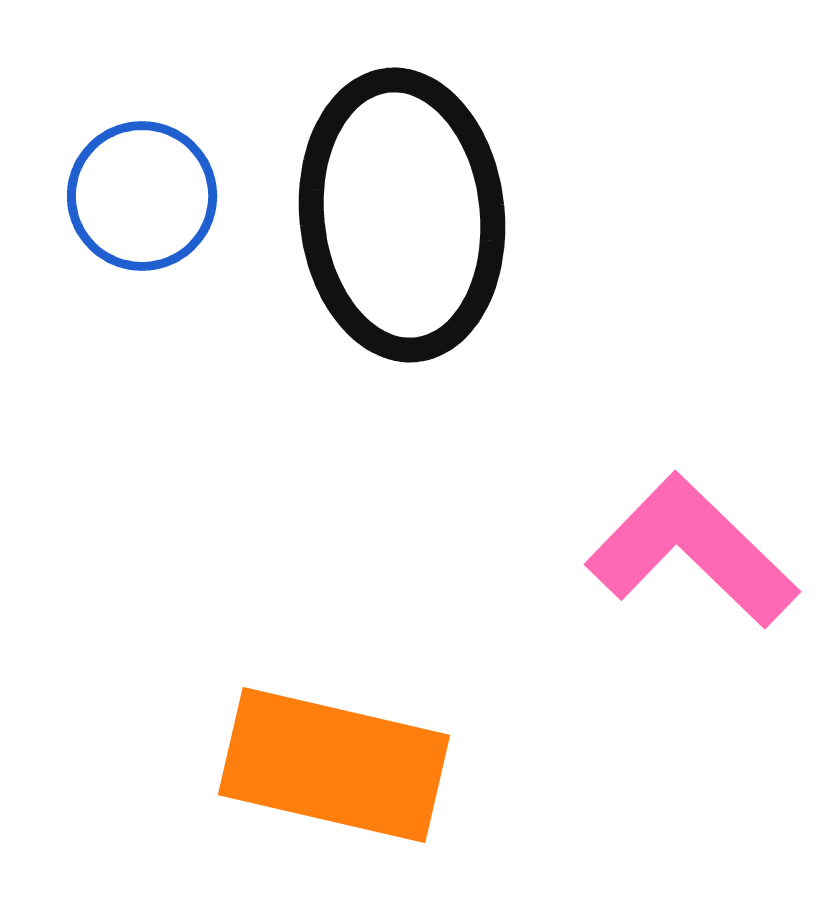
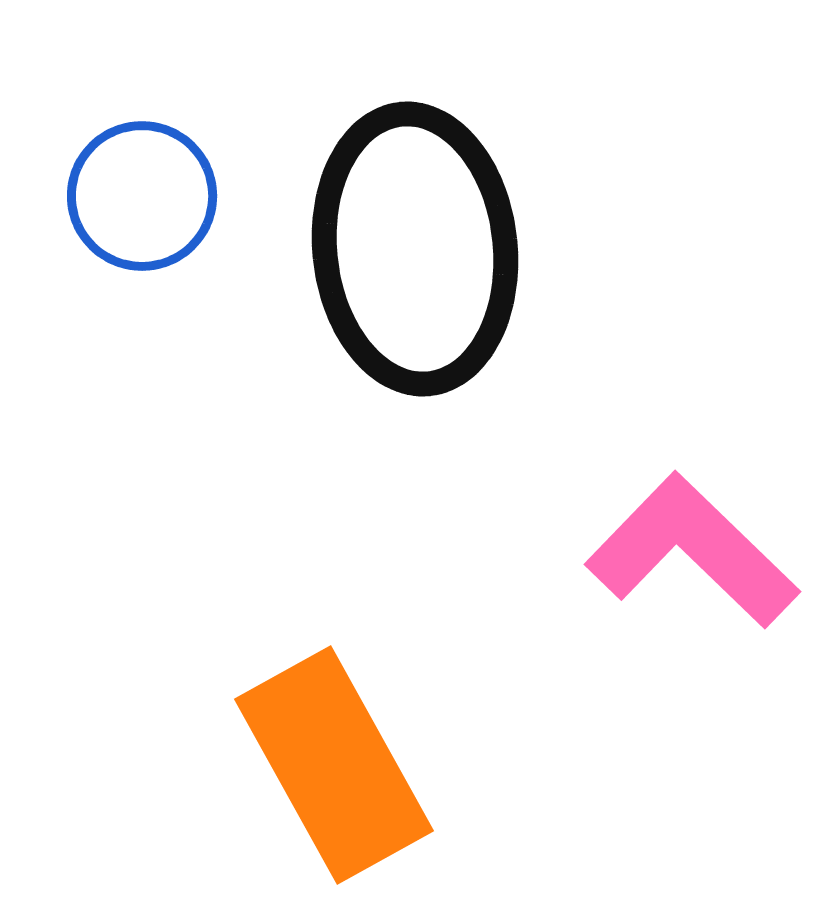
black ellipse: moved 13 px right, 34 px down
orange rectangle: rotated 48 degrees clockwise
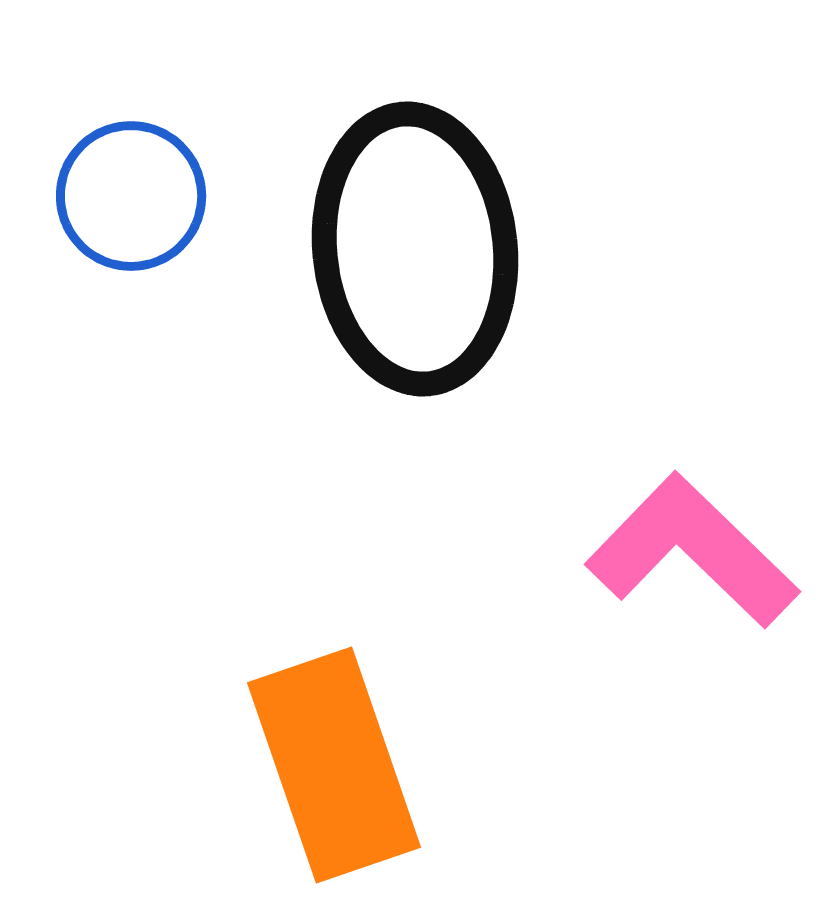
blue circle: moved 11 px left
orange rectangle: rotated 10 degrees clockwise
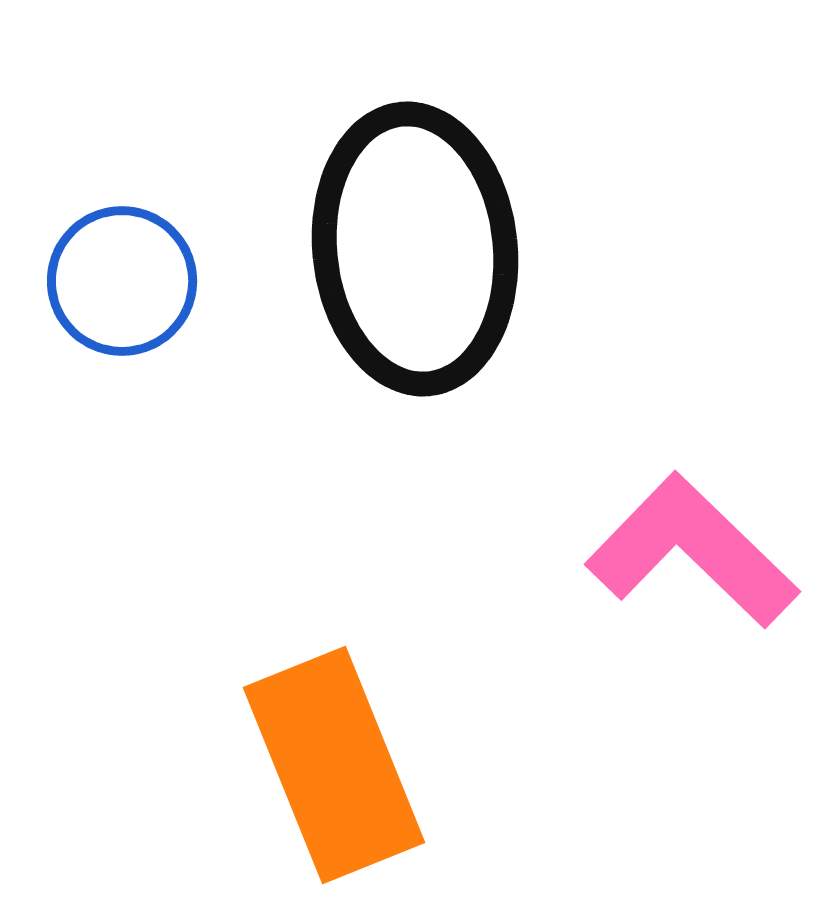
blue circle: moved 9 px left, 85 px down
orange rectangle: rotated 3 degrees counterclockwise
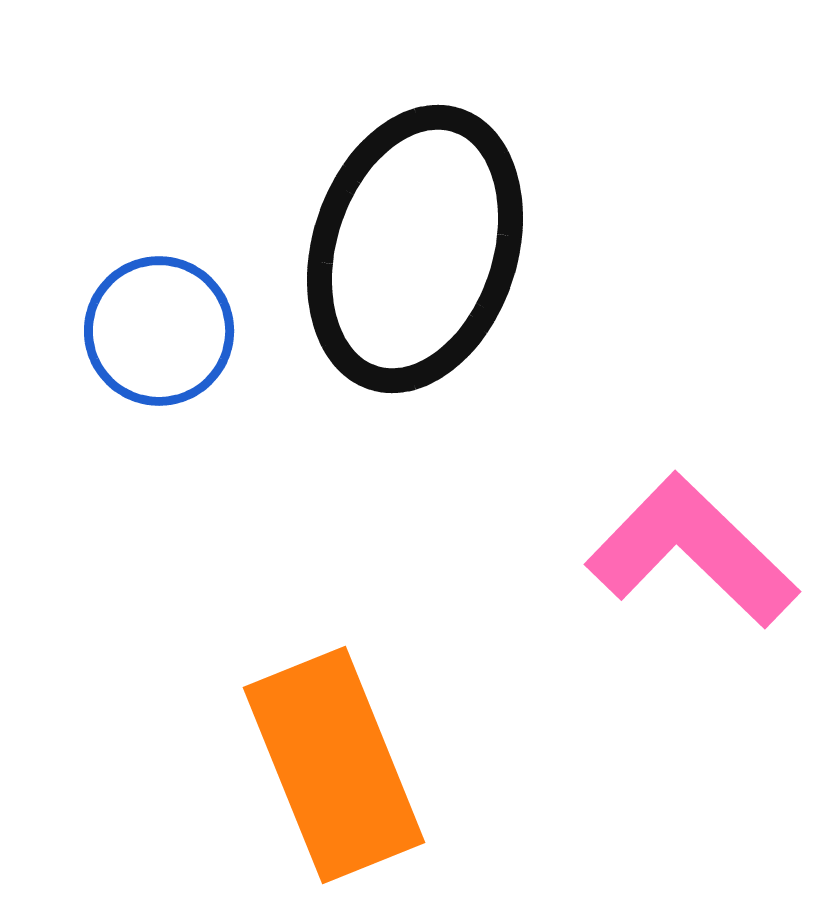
black ellipse: rotated 24 degrees clockwise
blue circle: moved 37 px right, 50 px down
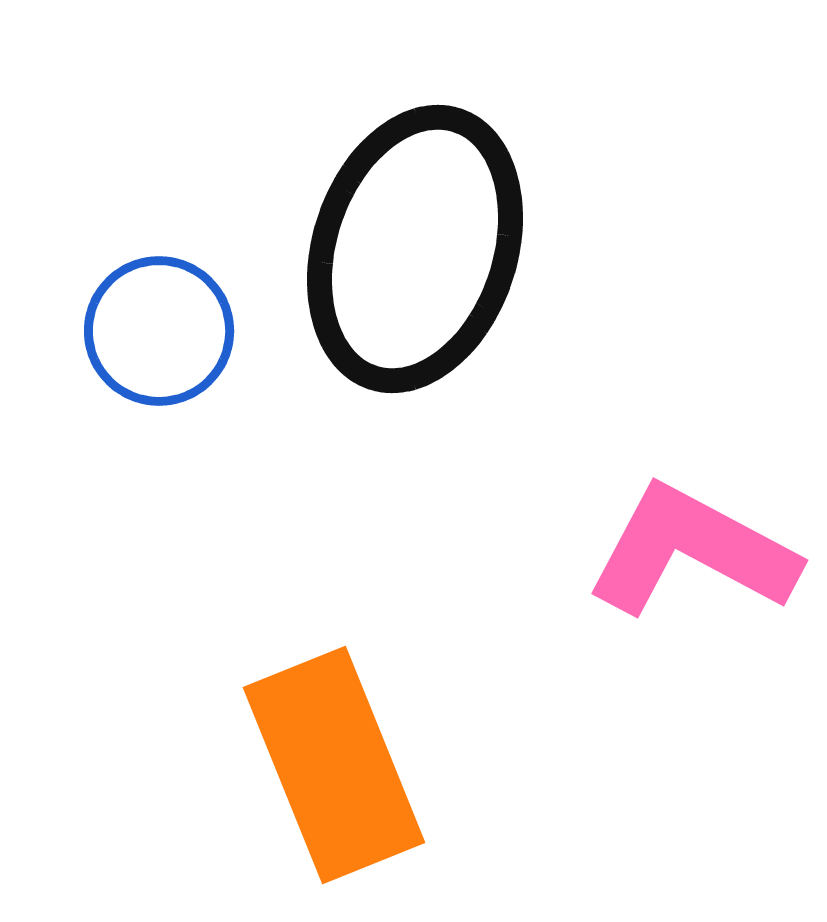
pink L-shape: rotated 16 degrees counterclockwise
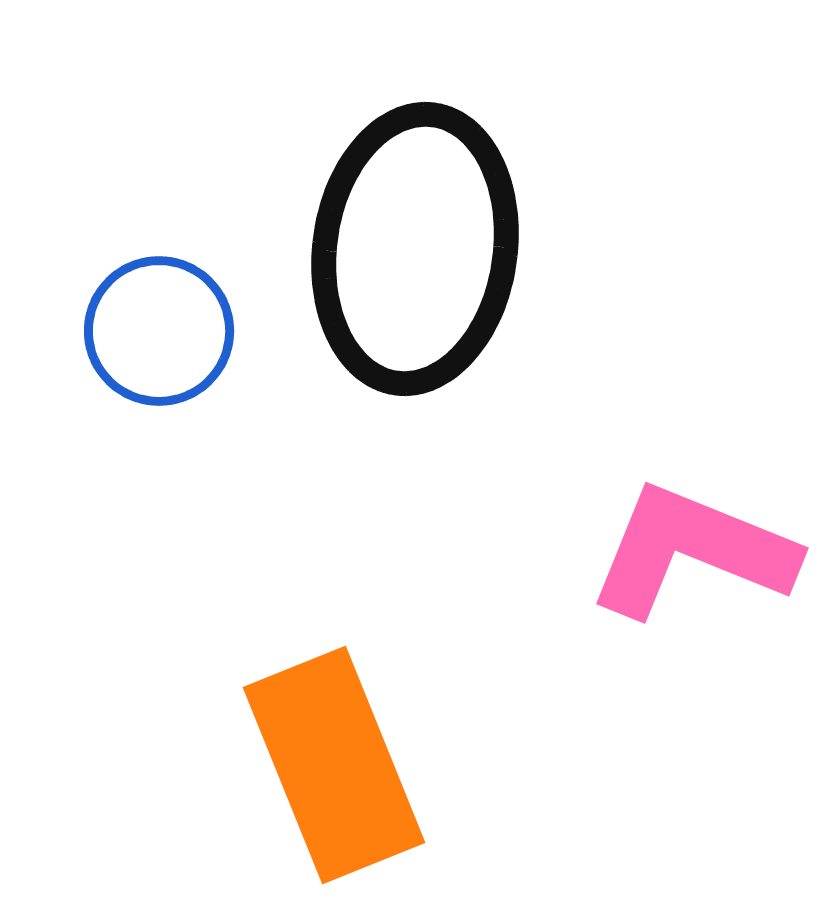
black ellipse: rotated 10 degrees counterclockwise
pink L-shape: rotated 6 degrees counterclockwise
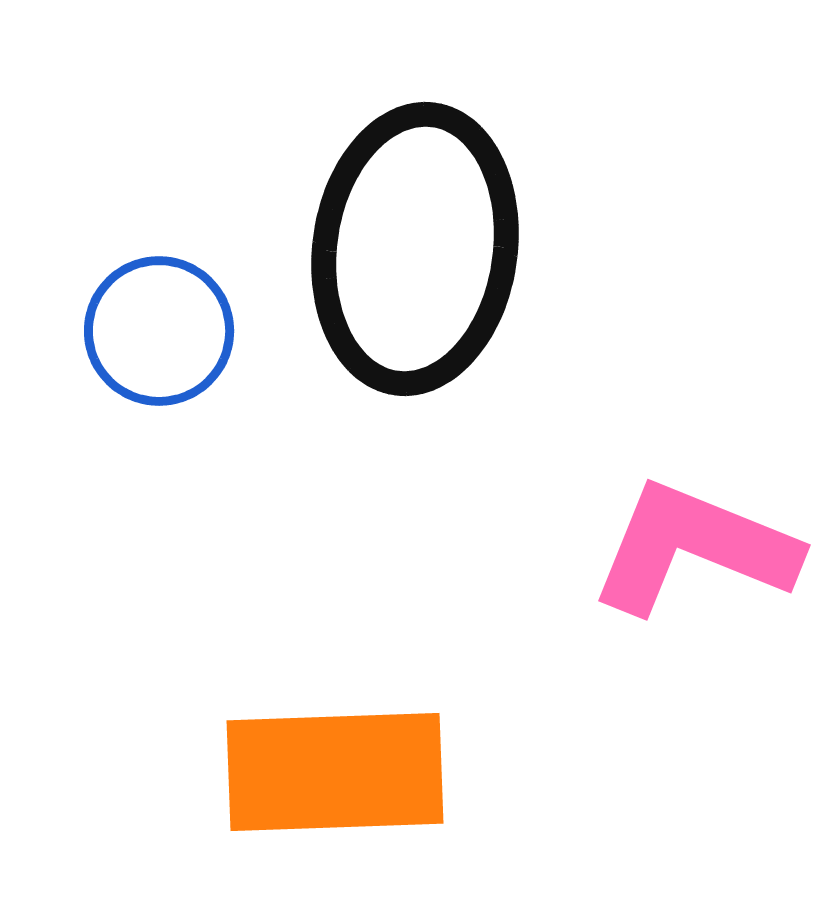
pink L-shape: moved 2 px right, 3 px up
orange rectangle: moved 1 px right, 7 px down; rotated 70 degrees counterclockwise
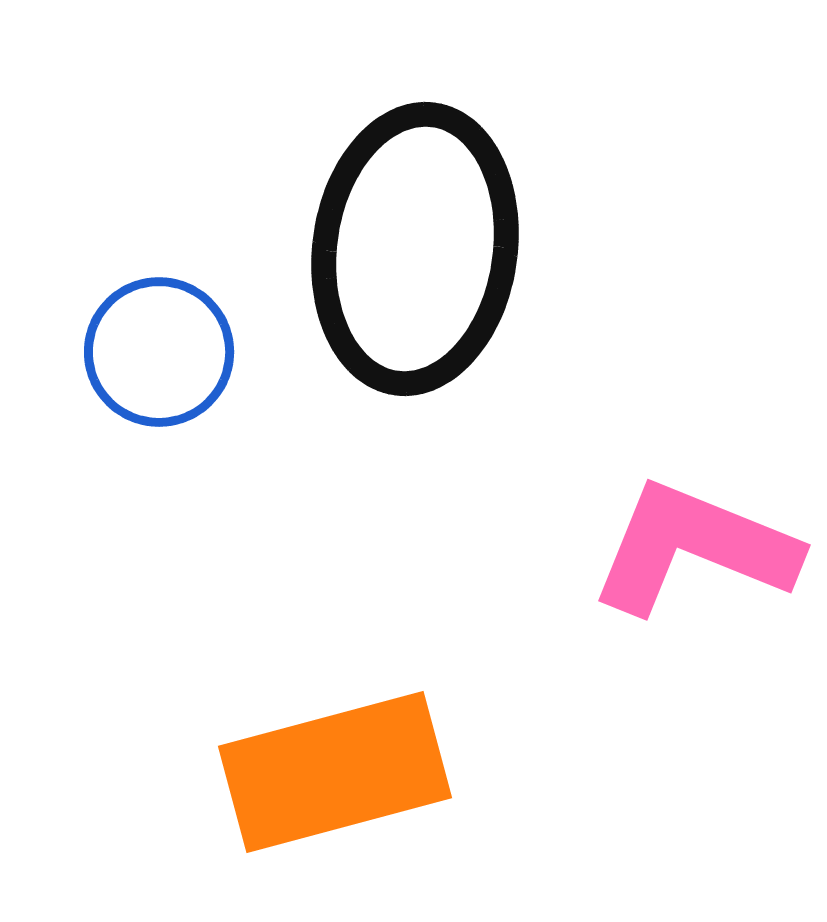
blue circle: moved 21 px down
orange rectangle: rotated 13 degrees counterclockwise
